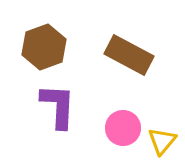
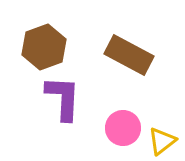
purple L-shape: moved 5 px right, 8 px up
yellow triangle: rotated 12 degrees clockwise
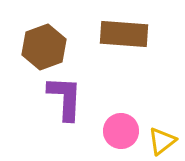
brown rectangle: moved 5 px left, 21 px up; rotated 24 degrees counterclockwise
purple L-shape: moved 2 px right
pink circle: moved 2 px left, 3 px down
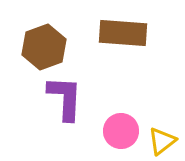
brown rectangle: moved 1 px left, 1 px up
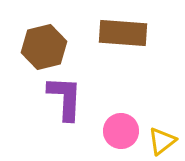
brown hexagon: rotated 6 degrees clockwise
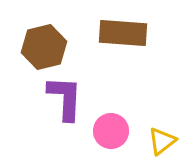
pink circle: moved 10 px left
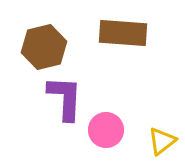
pink circle: moved 5 px left, 1 px up
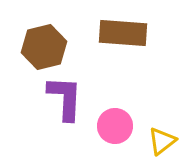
pink circle: moved 9 px right, 4 px up
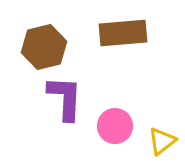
brown rectangle: rotated 9 degrees counterclockwise
